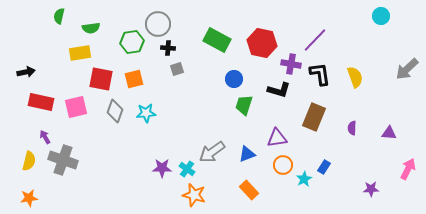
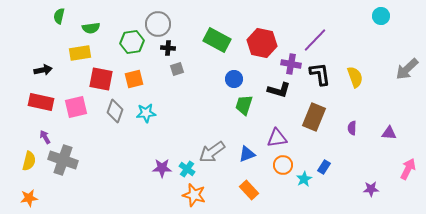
black arrow at (26, 72): moved 17 px right, 2 px up
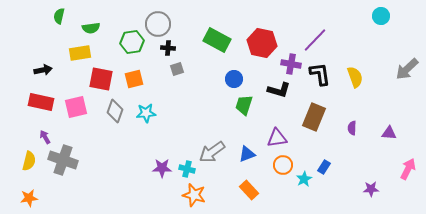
cyan cross at (187, 169): rotated 21 degrees counterclockwise
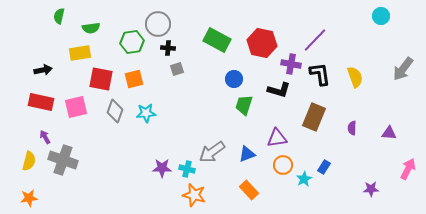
gray arrow at (407, 69): moved 4 px left; rotated 10 degrees counterclockwise
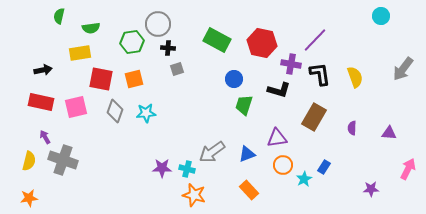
brown rectangle at (314, 117): rotated 8 degrees clockwise
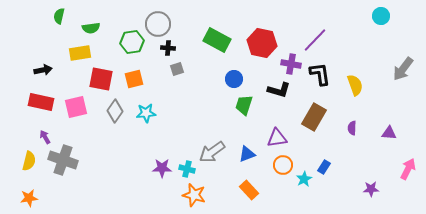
yellow semicircle at (355, 77): moved 8 px down
gray diamond at (115, 111): rotated 15 degrees clockwise
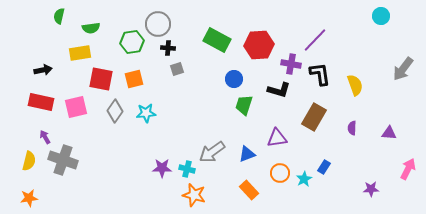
red hexagon at (262, 43): moved 3 px left, 2 px down; rotated 16 degrees counterclockwise
orange circle at (283, 165): moved 3 px left, 8 px down
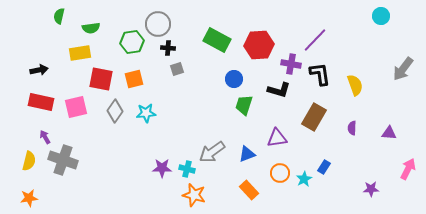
black arrow at (43, 70): moved 4 px left
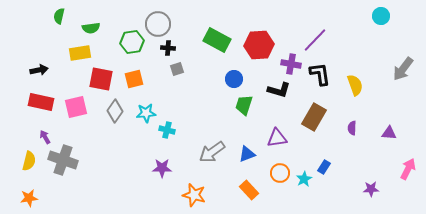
cyan cross at (187, 169): moved 20 px left, 39 px up
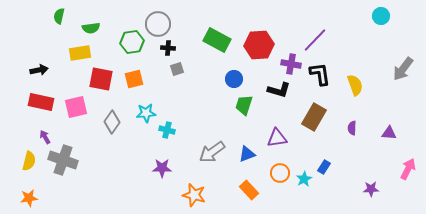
gray diamond at (115, 111): moved 3 px left, 11 px down
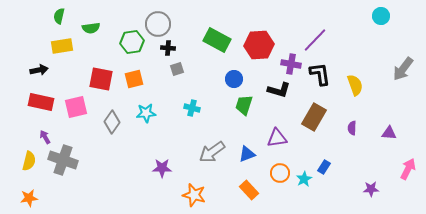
yellow rectangle at (80, 53): moved 18 px left, 7 px up
cyan cross at (167, 130): moved 25 px right, 22 px up
